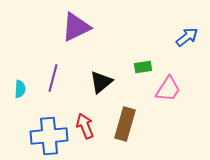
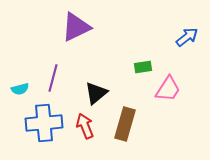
black triangle: moved 5 px left, 11 px down
cyan semicircle: rotated 72 degrees clockwise
blue cross: moved 5 px left, 13 px up
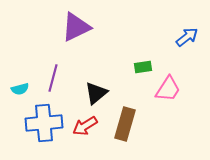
red arrow: rotated 100 degrees counterclockwise
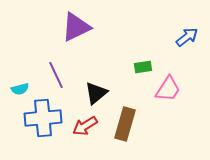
purple line: moved 3 px right, 3 px up; rotated 40 degrees counterclockwise
blue cross: moved 1 px left, 5 px up
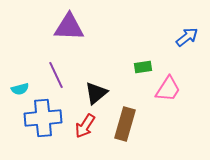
purple triangle: moved 7 px left; rotated 28 degrees clockwise
red arrow: rotated 25 degrees counterclockwise
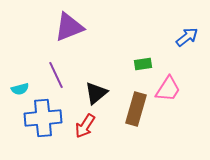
purple triangle: rotated 24 degrees counterclockwise
green rectangle: moved 3 px up
brown rectangle: moved 11 px right, 15 px up
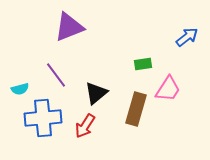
purple line: rotated 12 degrees counterclockwise
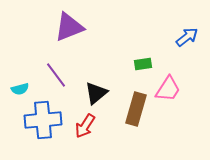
blue cross: moved 2 px down
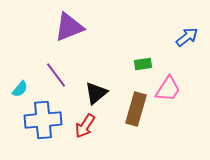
cyan semicircle: rotated 36 degrees counterclockwise
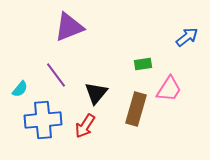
pink trapezoid: moved 1 px right
black triangle: rotated 10 degrees counterclockwise
